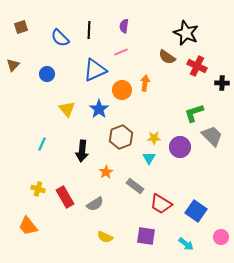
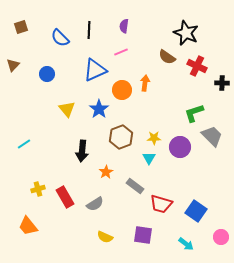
cyan line: moved 18 px left; rotated 32 degrees clockwise
yellow cross: rotated 32 degrees counterclockwise
red trapezoid: rotated 15 degrees counterclockwise
purple square: moved 3 px left, 1 px up
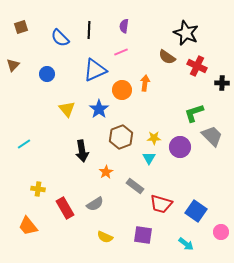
black arrow: rotated 15 degrees counterclockwise
yellow cross: rotated 24 degrees clockwise
red rectangle: moved 11 px down
pink circle: moved 5 px up
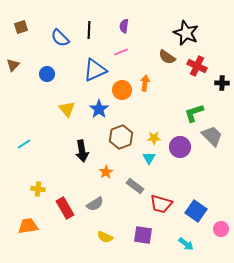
orange trapezoid: rotated 120 degrees clockwise
pink circle: moved 3 px up
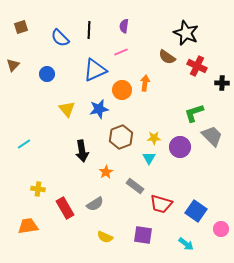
blue star: rotated 24 degrees clockwise
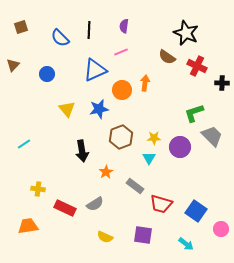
red rectangle: rotated 35 degrees counterclockwise
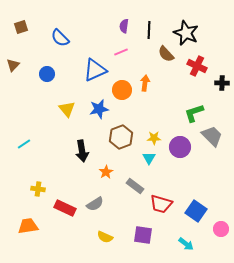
black line: moved 60 px right
brown semicircle: moved 1 px left, 3 px up; rotated 12 degrees clockwise
